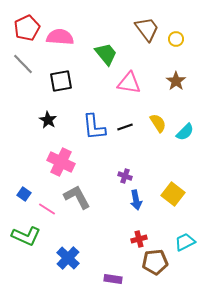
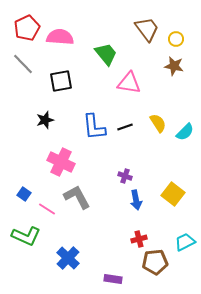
brown star: moved 2 px left, 15 px up; rotated 24 degrees counterclockwise
black star: moved 3 px left; rotated 24 degrees clockwise
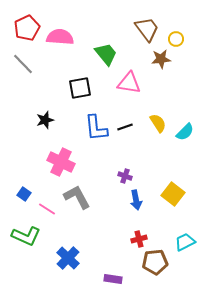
brown star: moved 13 px left, 7 px up; rotated 18 degrees counterclockwise
black square: moved 19 px right, 7 px down
blue L-shape: moved 2 px right, 1 px down
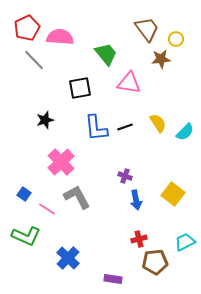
gray line: moved 11 px right, 4 px up
pink cross: rotated 20 degrees clockwise
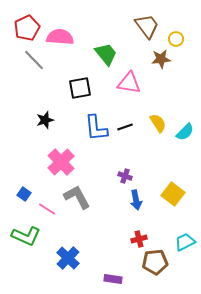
brown trapezoid: moved 3 px up
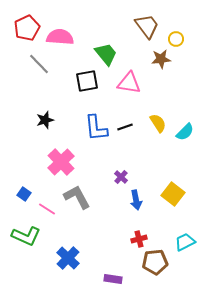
gray line: moved 5 px right, 4 px down
black square: moved 7 px right, 7 px up
purple cross: moved 4 px left, 1 px down; rotated 24 degrees clockwise
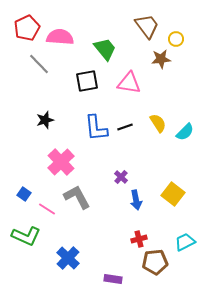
green trapezoid: moved 1 px left, 5 px up
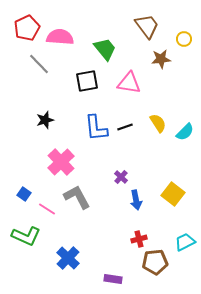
yellow circle: moved 8 px right
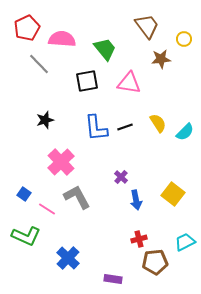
pink semicircle: moved 2 px right, 2 px down
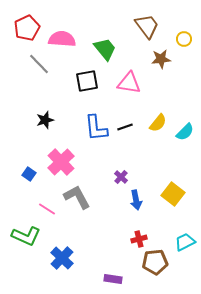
yellow semicircle: rotated 72 degrees clockwise
blue square: moved 5 px right, 20 px up
blue cross: moved 6 px left
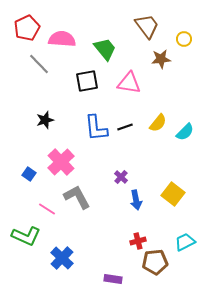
red cross: moved 1 px left, 2 px down
